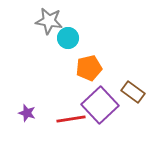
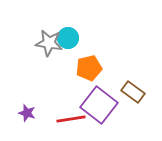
gray star: moved 22 px down
purple square: moved 1 px left; rotated 9 degrees counterclockwise
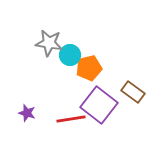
cyan circle: moved 2 px right, 17 px down
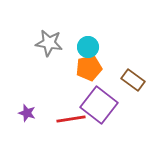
cyan circle: moved 18 px right, 8 px up
brown rectangle: moved 12 px up
